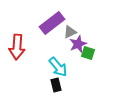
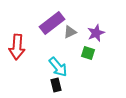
purple star: moved 18 px right, 11 px up
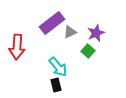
green square: moved 2 px up; rotated 24 degrees clockwise
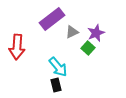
purple rectangle: moved 4 px up
gray triangle: moved 2 px right
green square: moved 3 px up
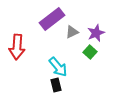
green square: moved 2 px right, 4 px down
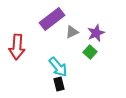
black rectangle: moved 3 px right, 1 px up
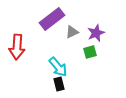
green square: rotated 32 degrees clockwise
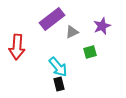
purple star: moved 6 px right, 7 px up
